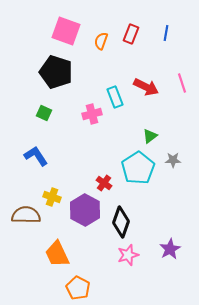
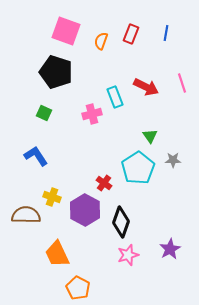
green triangle: rotated 28 degrees counterclockwise
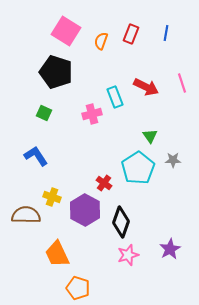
pink square: rotated 12 degrees clockwise
orange pentagon: rotated 10 degrees counterclockwise
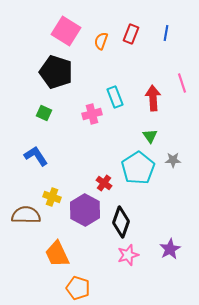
red arrow: moved 7 px right, 11 px down; rotated 120 degrees counterclockwise
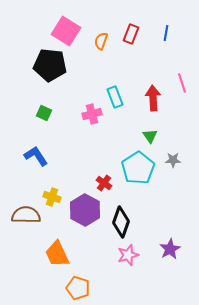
black pentagon: moved 6 px left, 7 px up; rotated 12 degrees counterclockwise
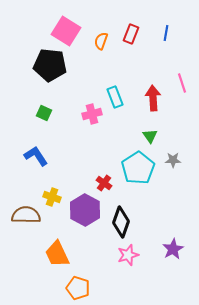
purple star: moved 3 px right
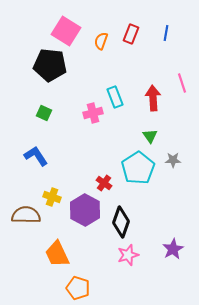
pink cross: moved 1 px right, 1 px up
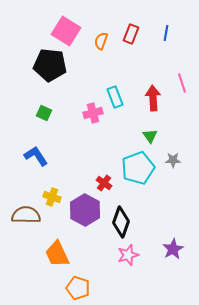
cyan pentagon: rotated 12 degrees clockwise
